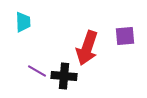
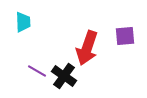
black cross: rotated 30 degrees clockwise
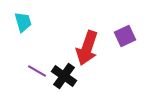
cyan trapezoid: rotated 15 degrees counterclockwise
purple square: rotated 20 degrees counterclockwise
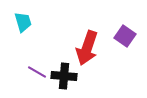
purple square: rotated 30 degrees counterclockwise
purple line: moved 1 px down
black cross: rotated 30 degrees counterclockwise
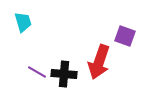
purple square: rotated 15 degrees counterclockwise
red arrow: moved 12 px right, 14 px down
black cross: moved 2 px up
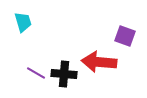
red arrow: rotated 76 degrees clockwise
purple line: moved 1 px left, 1 px down
